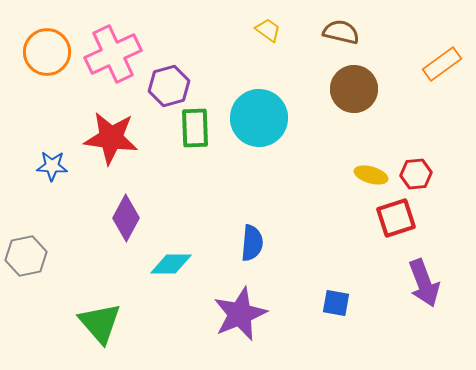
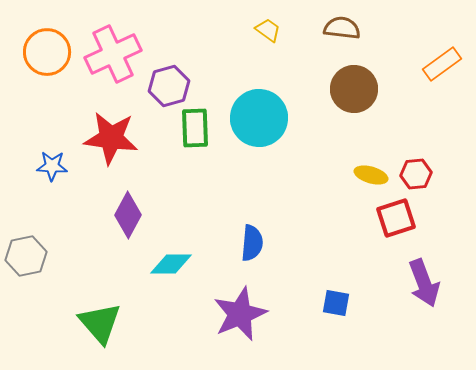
brown semicircle: moved 1 px right, 4 px up; rotated 6 degrees counterclockwise
purple diamond: moved 2 px right, 3 px up
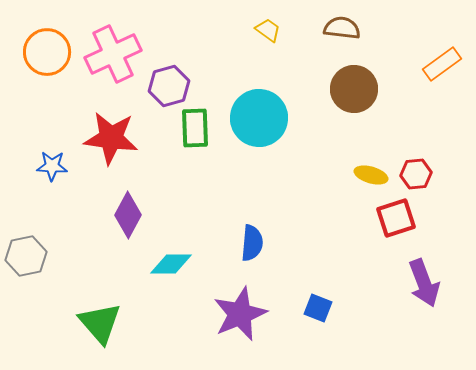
blue square: moved 18 px left, 5 px down; rotated 12 degrees clockwise
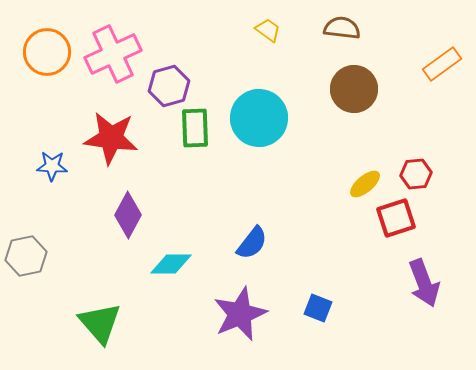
yellow ellipse: moved 6 px left, 9 px down; rotated 56 degrees counterclockwise
blue semicircle: rotated 33 degrees clockwise
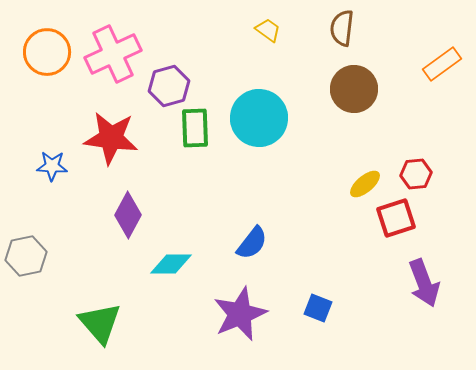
brown semicircle: rotated 90 degrees counterclockwise
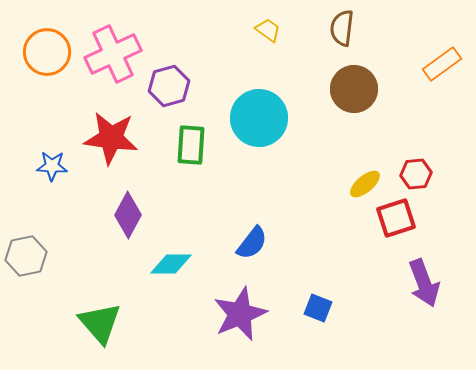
green rectangle: moved 4 px left, 17 px down; rotated 6 degrees clockwise
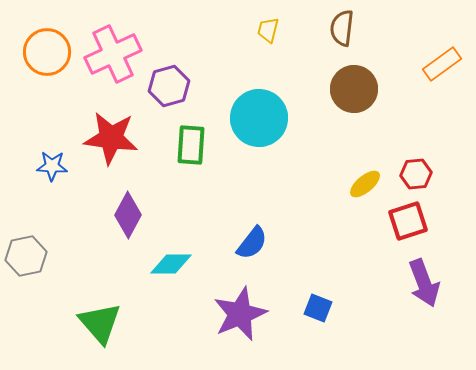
yellow trapezoid: rotated 112 degrees counterclockwise
red square: moved 12 px right, 3 px down
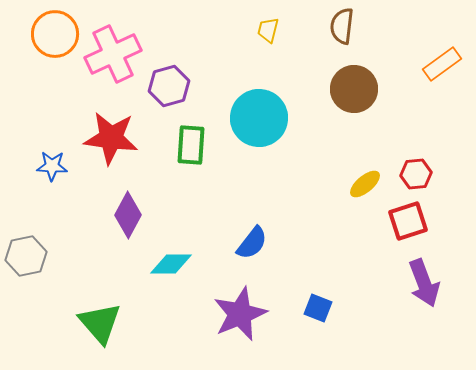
brown semicircle: moved 2 px up
orange circle: moved 8 px right, 18 px up
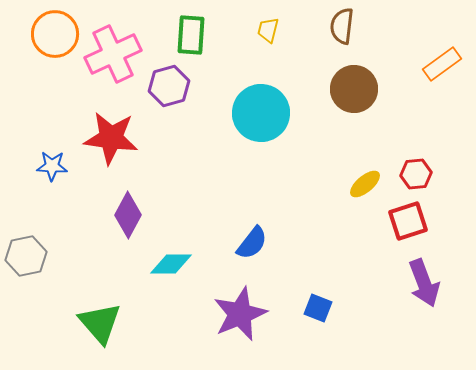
cyan circle: moved 2 px right, 5 px up
green rectangle: moved 110 px up
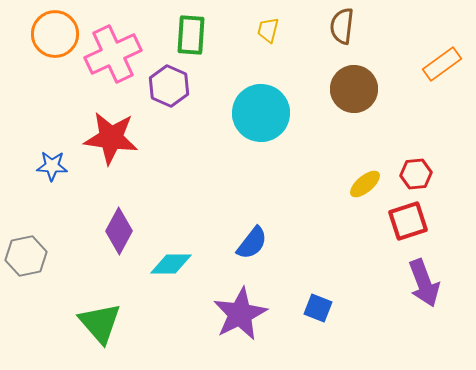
purple hexagon: rotated 21 degrees counterclockwise
purple diamond: moved 9 px left, 16 px down
purple star: rotated 4 degrees counterclockwise
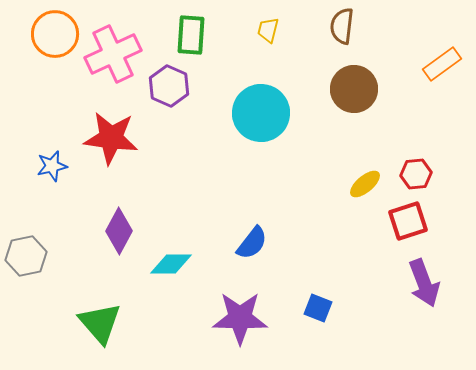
blue star: rotated 16 degrees counterclockwise
purple star: moved 4 px down; rotated 28 degrees clockwise
